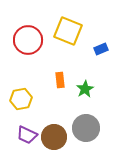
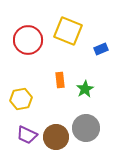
brown circle: moved 2 px right
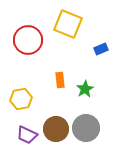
yellow square: moved 7 px up
brown circle: moved 8 px up
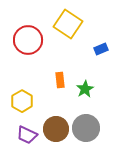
yellow square: rotated 12 degrees clockwise
yellow hexagon: moved 1 px right, 2 px down; rotated 20 degrees counterclockwise
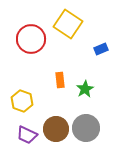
red circle: moved 3 px right, 1 px up
yellow hexagon: rotated 10 degrees counterclockwise
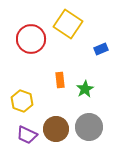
gray circle: moved 3 px right, 1 px up
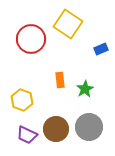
yellow hexagon: moved 1 px up
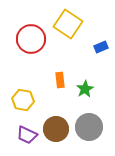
blue rectangle: moved 2 px up
yellow hexagon: moved 1 px right; rotated 10 degrees counterclockwise
